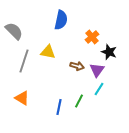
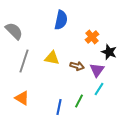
yellow triangle: moved 4 px right, 6 px down
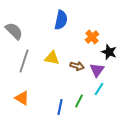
blue line: moved 1 px right
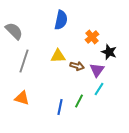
yellow triangle: moved 6 px right, 2 px up; rotated 14 degrees counterclockwise
orange triangle: rotated 14 degrees counterclockwise
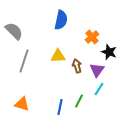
brown arrow: rotated 120 degrees counterclockwise
orange triangle: moved 6 px down
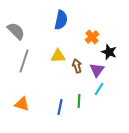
gray semicircle: moved 2 px right
green line: rotated 24 degrees counterclockwise
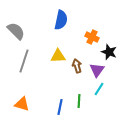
orange cross: rotated 24 degrees counterclockwise
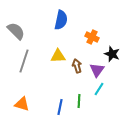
black star: moved 3 px right, 2 px down
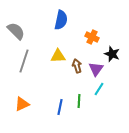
purple triangle: moved 1 px left, 1 px up
orange triangle: rotated 42 degrees counterclockwise
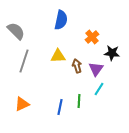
orange cross: rotated 24 degrees clockwise
black star: moved 1 px up; rotated 14 degrees counterclockwise
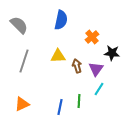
gray semicircle: moved 3 px right, 6 px up
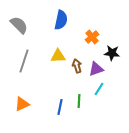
purple triangle: rotated 35 degrees clockwise
